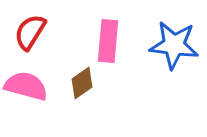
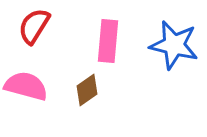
red semicircle: moved 4 px right, 6 px up
blue star: rotated 6 degrees clockwise
brown diamond: moved 5 px right, 7 px down
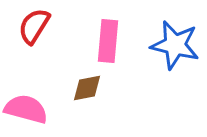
blue star: moved 1 px right
pink semicircle: moved 23 px down
brown diamond: moved 2 px up; rotated 24 degrees clockwise
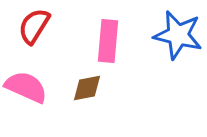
blue star: moved 3 px right, 10 px up
pink semicircle: moved 22 px up; rotated 9 degrees clockwise
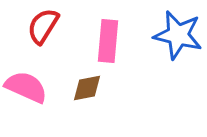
red semicircle: moved 9 px right
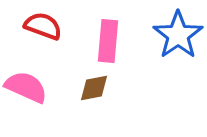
red semicircle: rotated 78 degrees clockwise
blue star: rotated 24 degrees clockwise
brown diamond: moved 7 px right
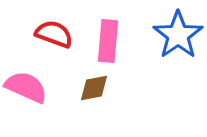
red semicircle: moved 11 px right, 8 px down
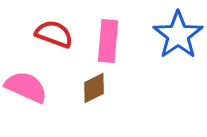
brown diamond: rotated 16 degrees counterclockwise
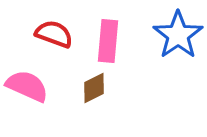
pink semicircle: moved 1 px right, 1 px up
